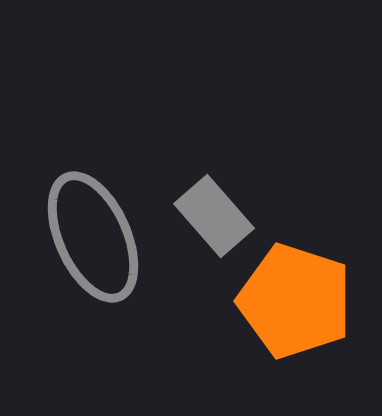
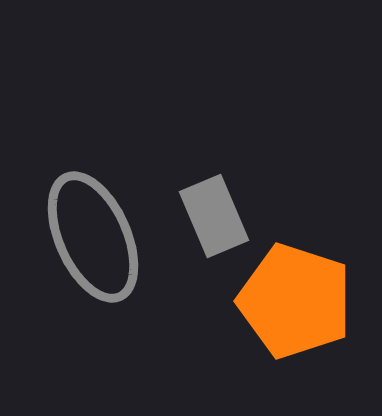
gray rectangle: rotated 18 degrees clockwise
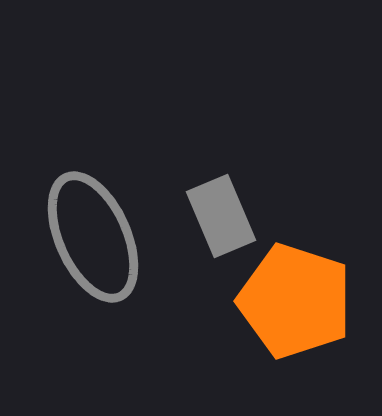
gray rectangle: moved 7 px right
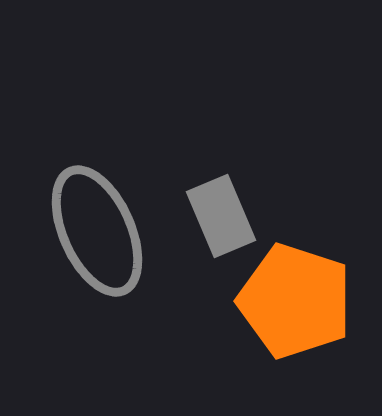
gray ellipse: moved 4 px right, 6 px up
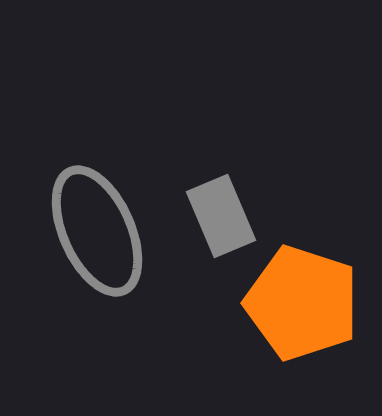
orange pentagon: moved 7 px right, 2 px down
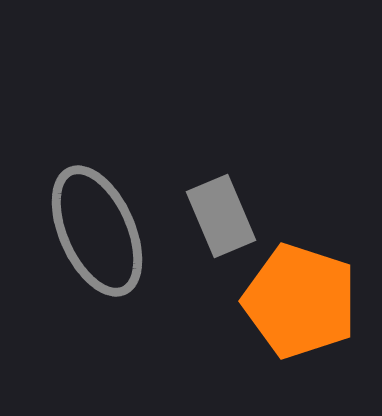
orange pentagon: moved 2 px left, 2 px up
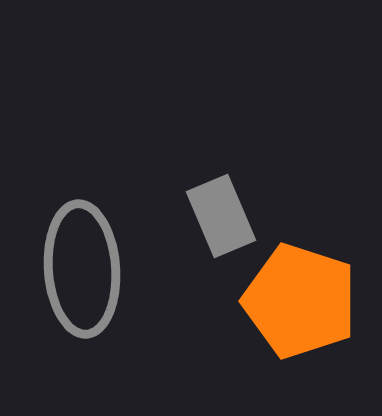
gray ellipse: moved 15 px left, 38 px down; rotated 20 degrees clockwise
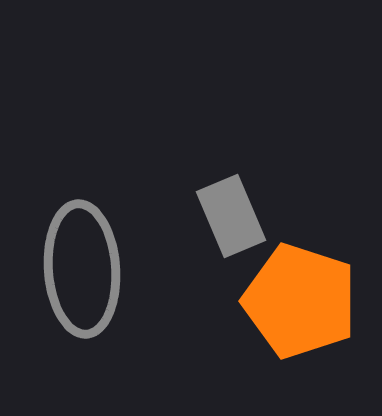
gray rectangle: moved 10 px right
